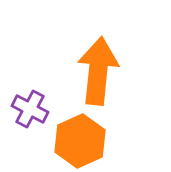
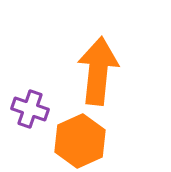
purple cross: rotated 9 degrees counterclockwise
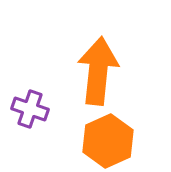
orange hexagon: moved 28 px right
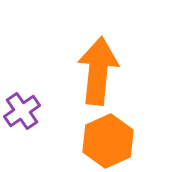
purple cross: moved 8 px left, 2 px down; rotated 36 degrees clockwise
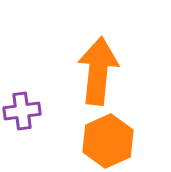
purple cross: rotated 27 degrees clockwise
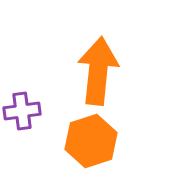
orange hexagon: moved 17 px left; rotated 6 degrees clockwise
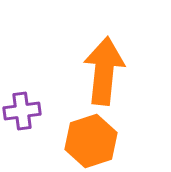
orange arrow: moved 6 px right
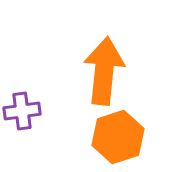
orange hexagon: moved 27 px right, 4 px up
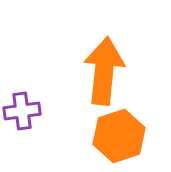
orange hexagon: moved 1 px right, 1 px up
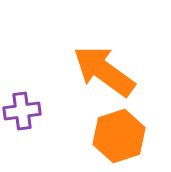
orange arrow: rotated 60 degrees counterclockwise
